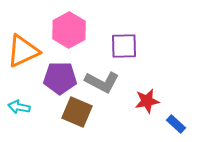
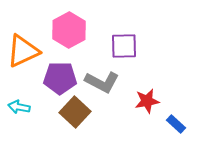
brown square: moved 2 px left; rotated 20 degrees clockwise
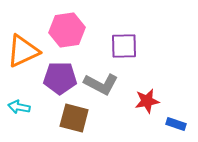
pink hexagon: moved 2 px left; rotated 20 degrees clockwise
gray L-shape: moved 1 px left, 2 px down
brown square: moved 1 px left, 6 px down; rotated 28 degrees counterclockwise
blue rectangle: rotated 24 degrees counterclockwise
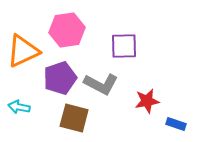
purple pentagon: rotated 20 degrees counterclockwise
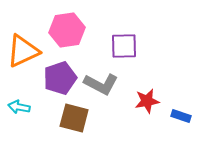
blue rectangle: moved 5 px right, 8 px up
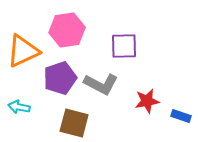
brown square: moved 5 px down
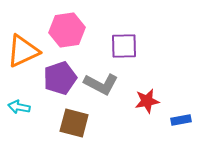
blue rectangle: moved 4 px down; rotated 30 degrees counterclockwise
